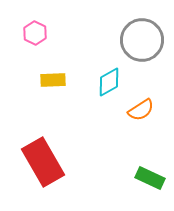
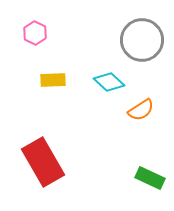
cyan diamond: rotated 72 degrees clockwise
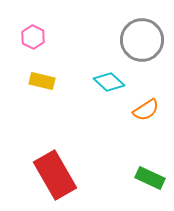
pink hexagon: moved 2 px left, 4 px down
yellow rectangle: moved 11 px left, 1 px down; rotated 15 degrees clockwise
orange semicircle: moved 5 px right
red rectangle: moved 12 px right, 13 px down
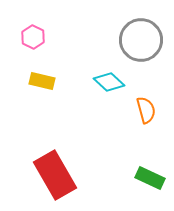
gray circle: moved 1 px left
orange semicircle: rotated 72 degrees counterclockwise
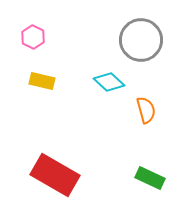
red rectangle: rotated 30 degrees counterclockwise
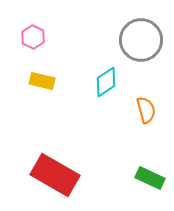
cyan diamond: moved 3 px left; rotated 76 degrees counterclockwise
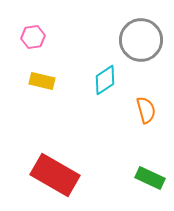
pink hexagon: rotated 25 degrees clockwise
cyan diamond: moved 1 px left, 2 px up
